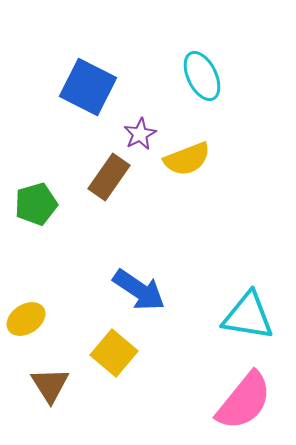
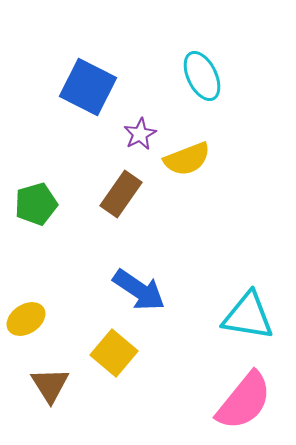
brown rectangle: moved 12 px right, 17 px down
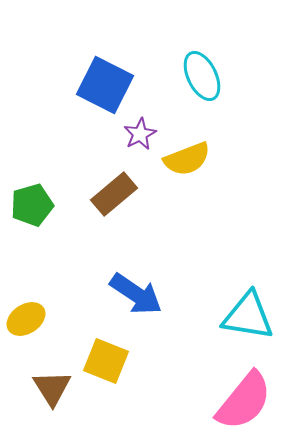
blue square: moved 17 px right, 2 px up
brown rectangle: moved 7 px left; rotated 15 degrees clockwise
green pentagon: moved 4 px left, 1 px down
blue arrow: moved 3 px left, 4 px down
yellow square: moved 8 px left, 8 px down; rotated 18 degrees counterclockwise
brown triangle: moved 2 px right, 3 px down
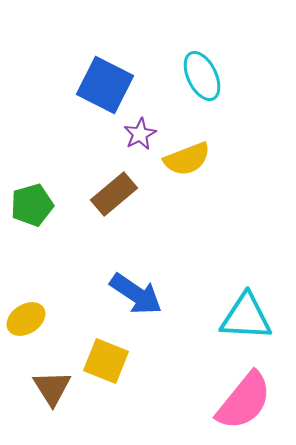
cyan triangle: moved 2 px left, 1 px down; rotated 6 degrees counterclockwise
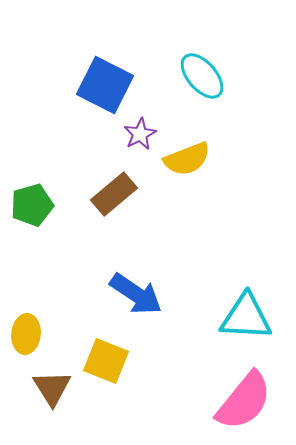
cyan ellipse: rotated 15 degrees counterclockwise
yellow ellipse: moved 15 px down; rotated 51 degrees counterclockwise
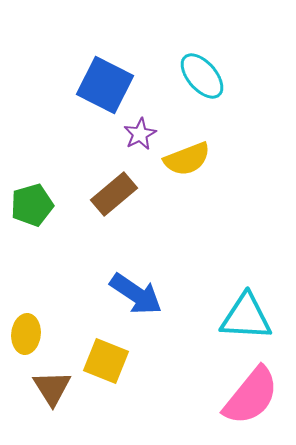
pink semicircle: moved 7 px right, 5 px up
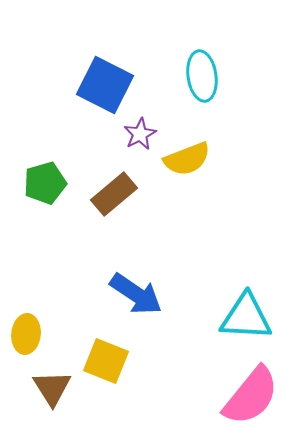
cyan ellipse: rotated 33 degrees clockwise
green pentagon: moved 13 px right, 22 px up
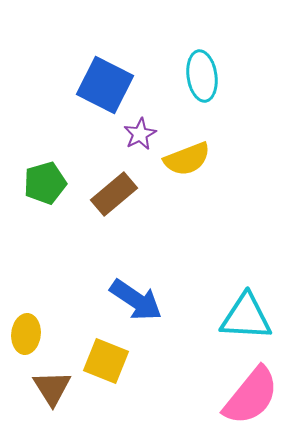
blue arrow: moved 6 px down
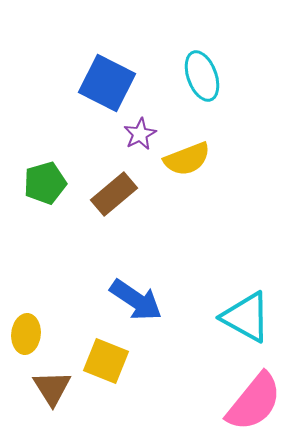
cyan ellipse: rotated 12 degrees counterclockwise
blue square: moved 2 px right, 2 px up
cyan triangle: rotated 26 degrees clockwise
pink semicircle: moved 3 px right, 6 px down
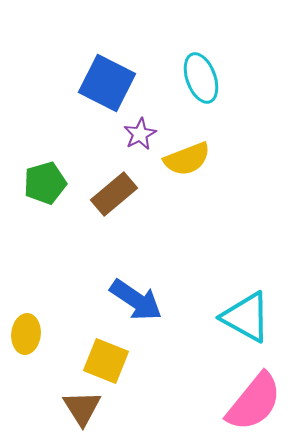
cyan ellipse: moved 1 px left, 2 px down
brown triangle: moved 30 px right, 20 px down
